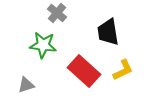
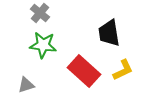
gray cross: moved 17 px left
black trapezoid: moved 1 px right, 1 px down
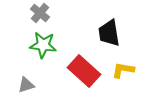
yellow L-shape: rotated 145 degrees counterclockwise
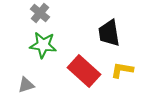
yellow L-shape: moved 1 px left
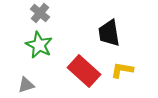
green star: moved 4 px left; rotated 20 degrees clockwise
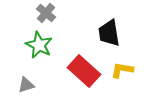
gray cross: moved 6 px right
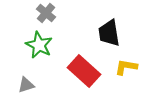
yellow L-shape: moved 4 px right, 3 px up
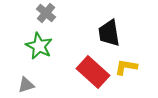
green star: moved 1 px down
red rectangle: moved 9 px right, 1 px down
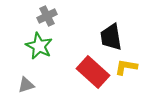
gray cross: moved 1 px right, 3 px down; rotated 24 degrees clockwise
black trapezoid: moved 2 px right, 4 px down
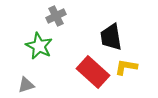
gray cross: moved 9 px right
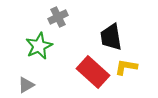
gray cross: moved 2 px right, 1 px down
green star: rotated 20 degrees clockwise
gray triangle: rotated 12 degrees counterclockwise
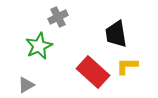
black trapezoid: moved 5 px right, 3 px up
yellow L-shape: moved 1 px right, 1 px up; rotated 10 degrees counterclockwise
